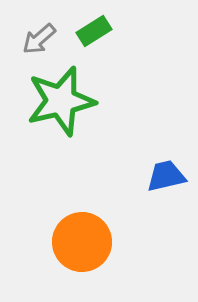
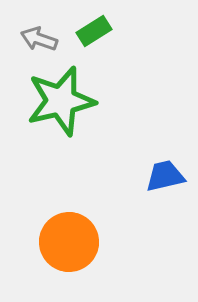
gray arrow: rotated 60 degrees clockwise
blue trapezoid: moved 1 px left
orange circle: moved 13 px left
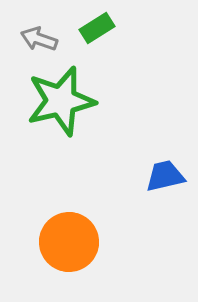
green rectangle: moved 3 px right, 3 px up
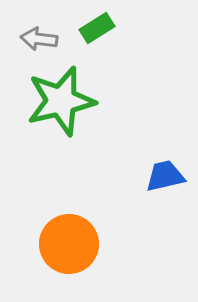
gray arrow: rotated 12 degrees counterclockwise
orange circle: moved 2 px down
